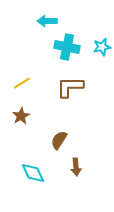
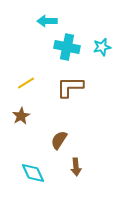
yellow line: moved 4 px right
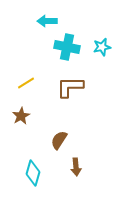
cyan diamond: rotated 40 degrees clockwise
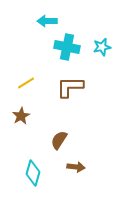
brown arrow: rotated 78 degrees counterclockwise
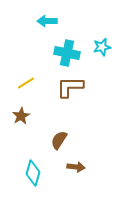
cyan cross: moved 6 px down
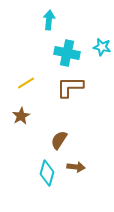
cyan arrow: moved 2 px right, 1 px up; rotated 96 degrees clockwise
cyan star: rotated 24 degrees clockwise
cyan diamond: moved 14 px right
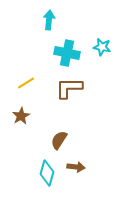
brown L-shape: moved 1 px left, 1 px down
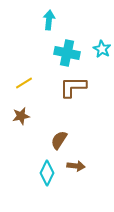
cyan star: moved 2 px down; rotated 18 degrees clockwise
yellow line: moved 2 px left
brown L-shape: moved 4 px right, 1 px up
brown star: rotated 18 degrees clockwise
brown arrow: moved 1 px up
cyan diamond: rotated 10 degrees clockwise
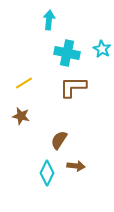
brown star: rotated 24 degrees clockwise
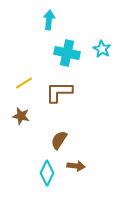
brown L-shape: moved 14 px left, 5 px down
